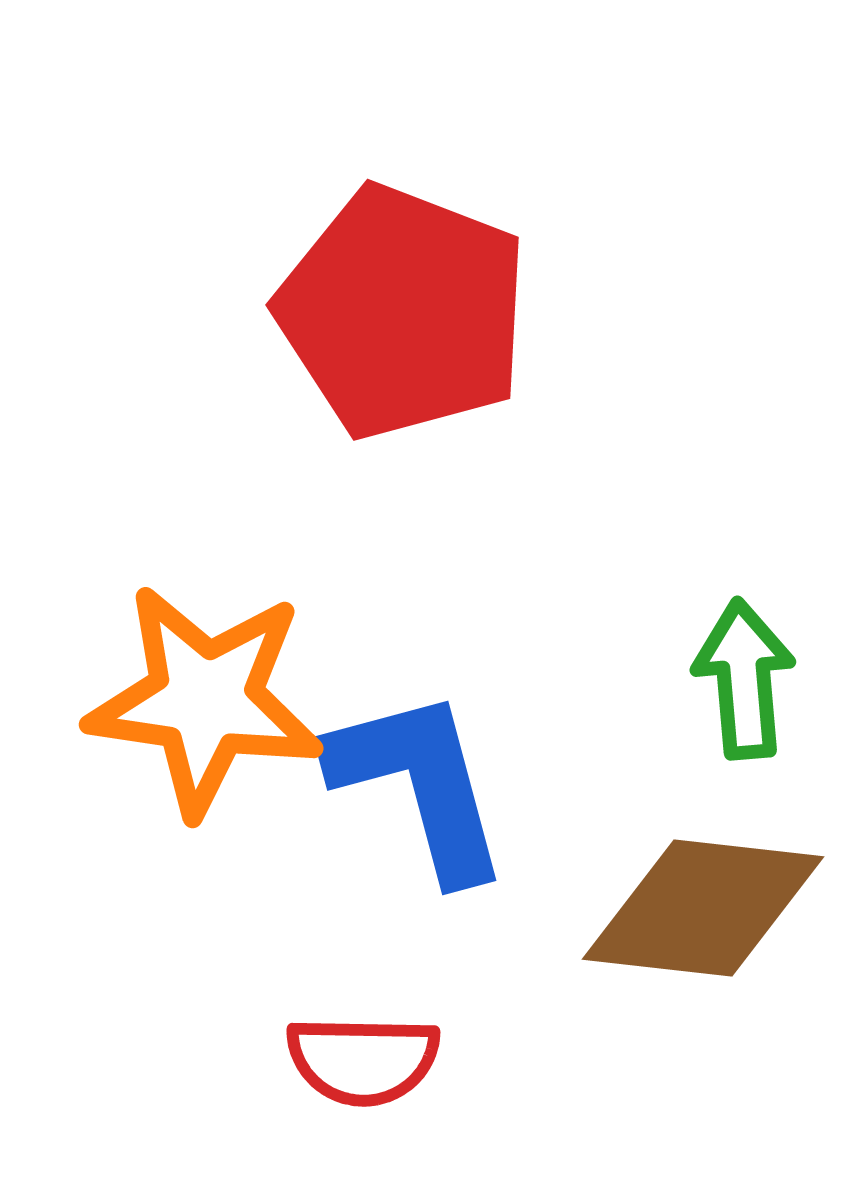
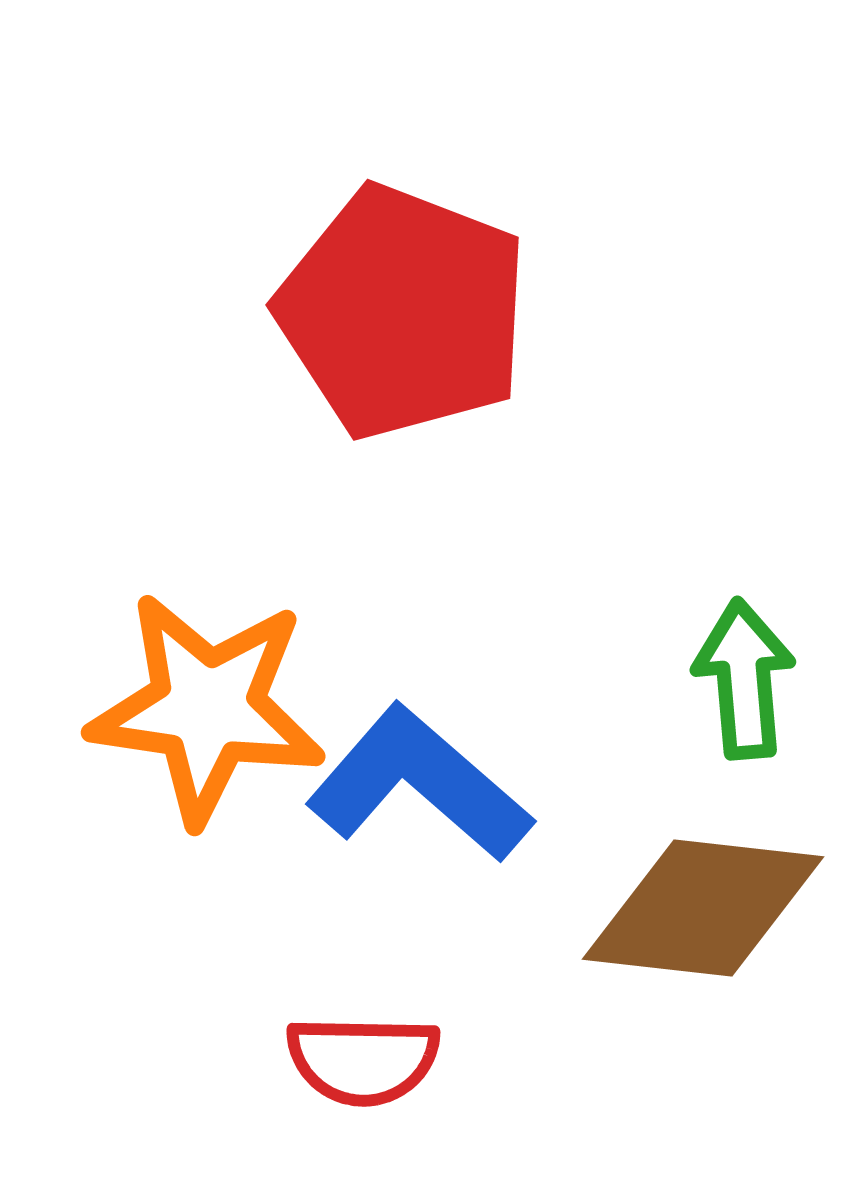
orange star: moved 2 px right, 8 px down
blue L-shape: rotated 34 degrees counterclockwise
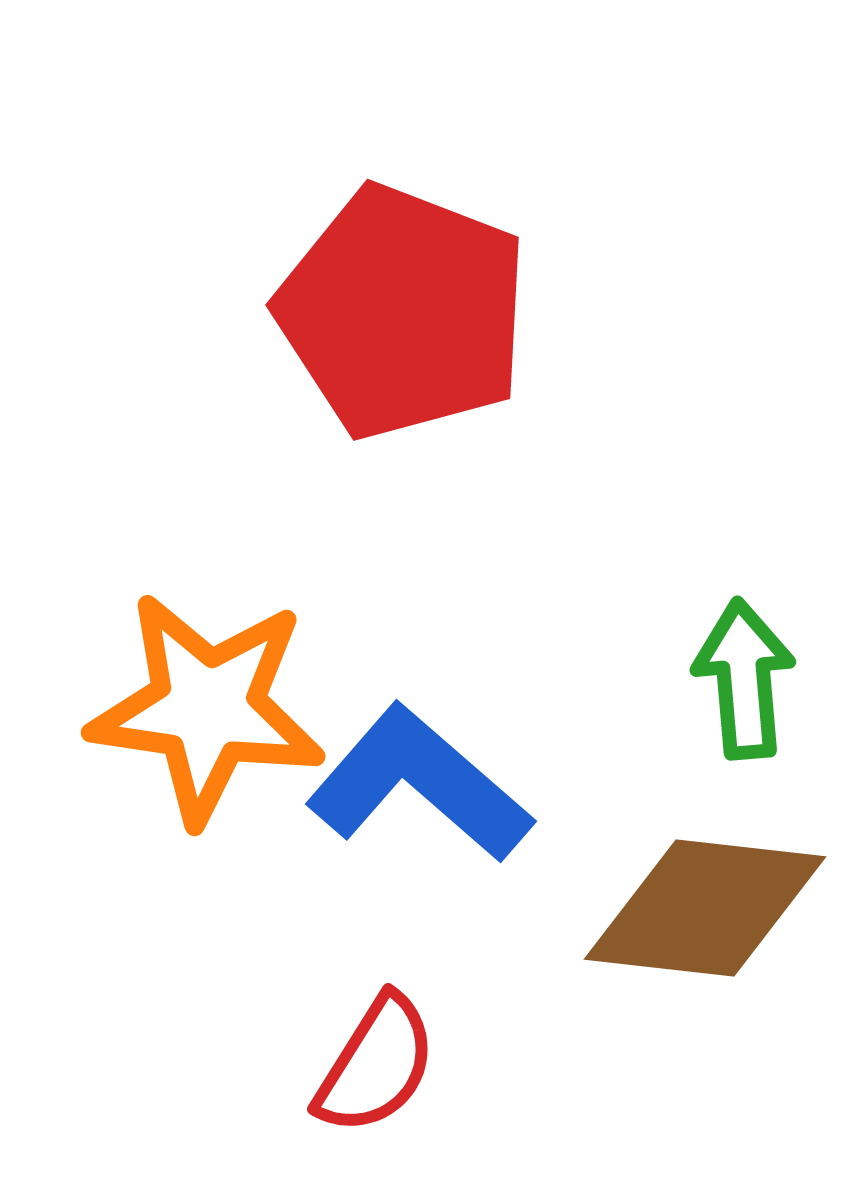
brown diamond: moved 2 px right
red semicircle: moved 13 px right, 5 px down; rotated 59 degrees counterclockwise
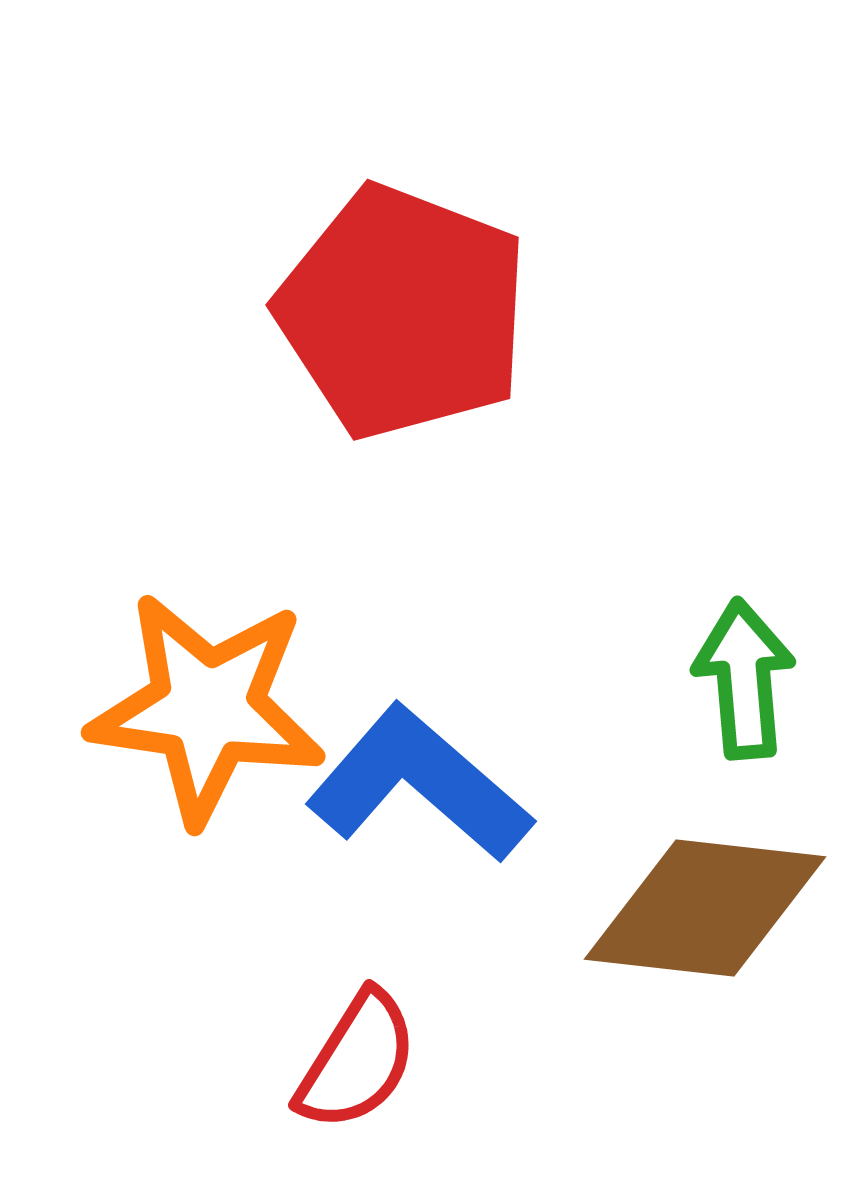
red semicircle: moved 19 px left, 4 px up
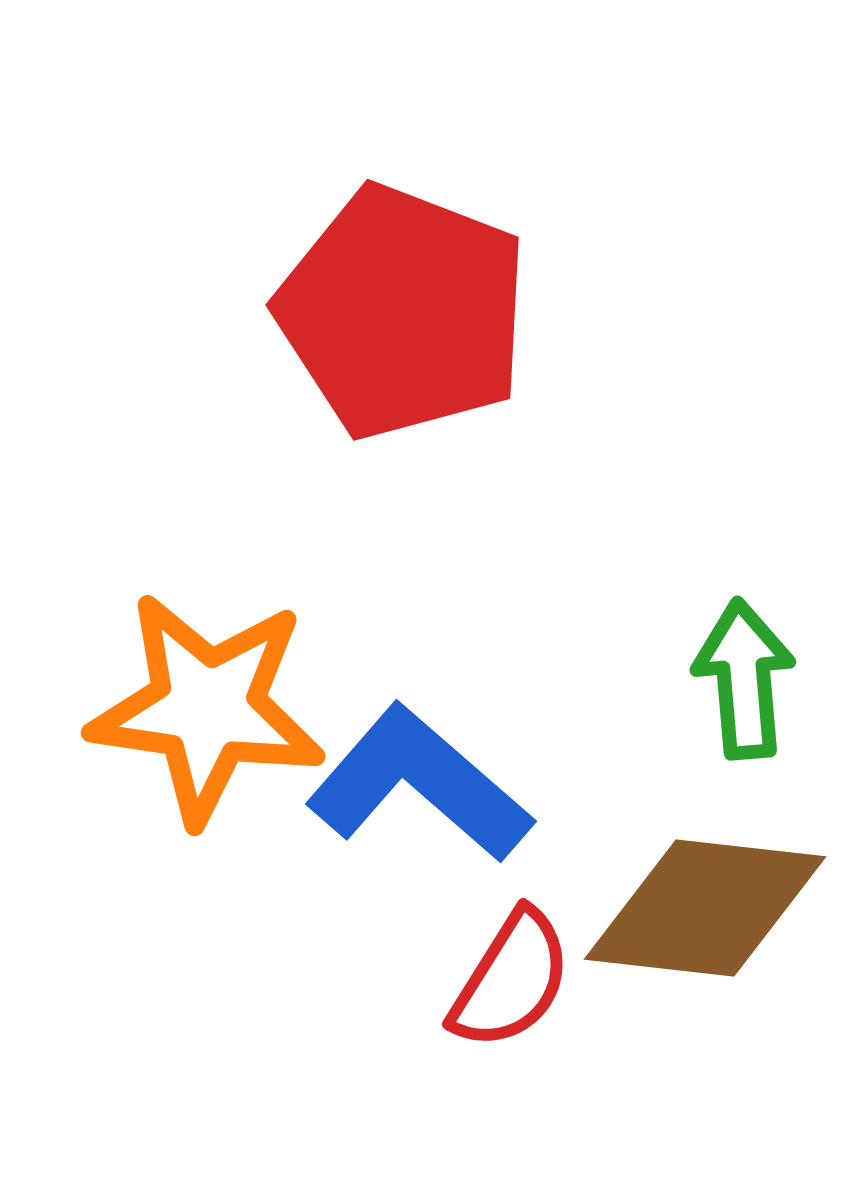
red semicircle: moved 154 px right, 81 px up
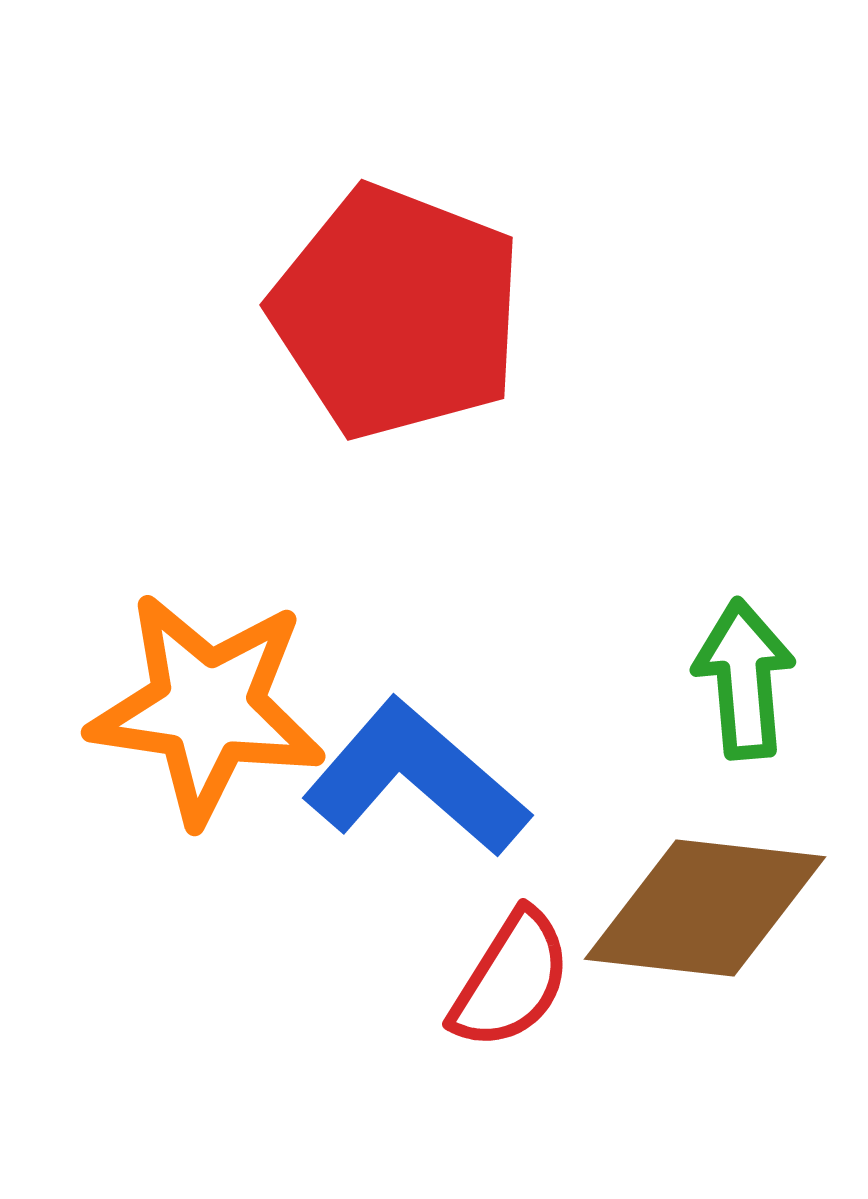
red pentagon: moved 6 px left
blue L-shape: moved 3 px left, 6 px up
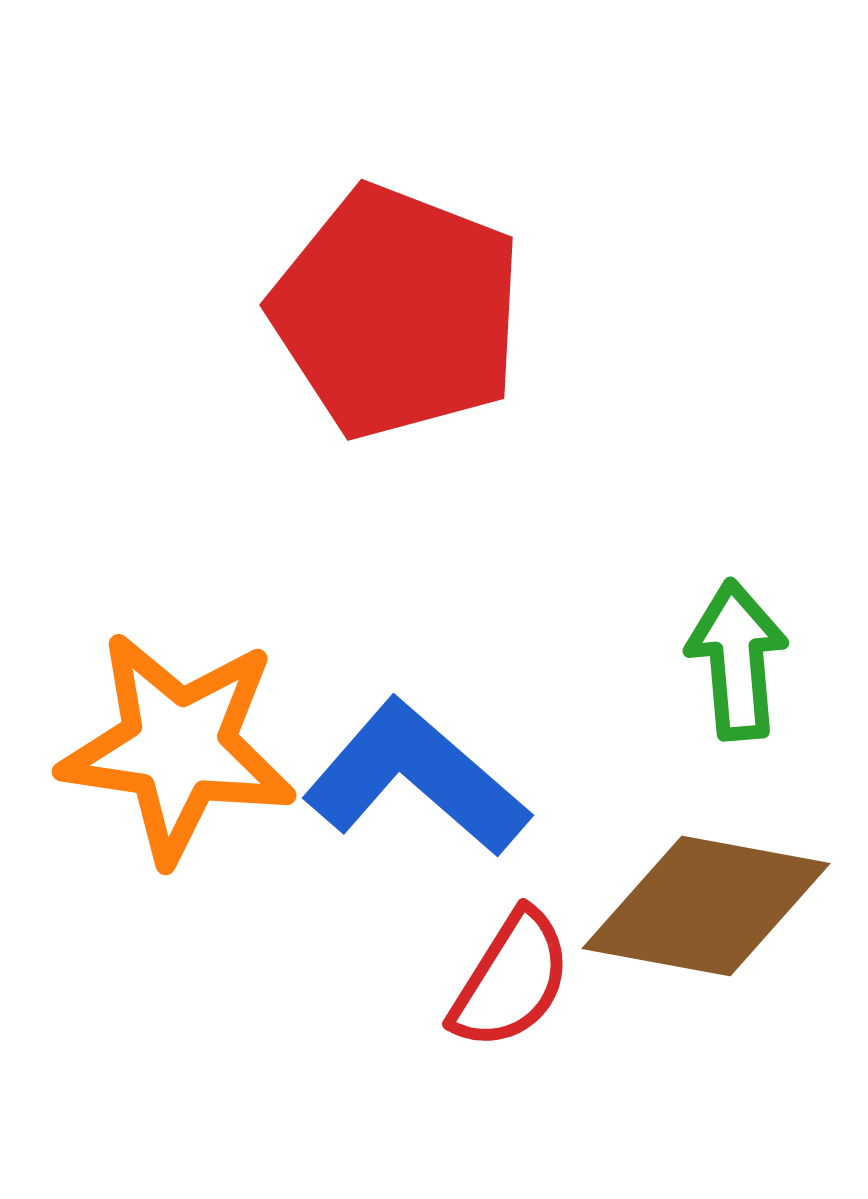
green arrow: moved 7 px left, 19 px up
orange star: moved 29 px left, 39 px down
brown diamond: moved 1 px right, 2 px up; rotated 4 degrees clockwise
